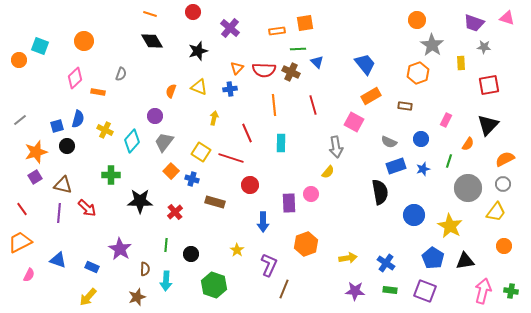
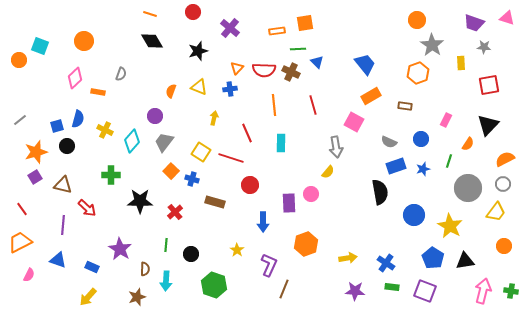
purple line at (59, 213): moved 4 px right, 12 px down
green rectangle at (390, 290): moved 2 px right, 3 px up
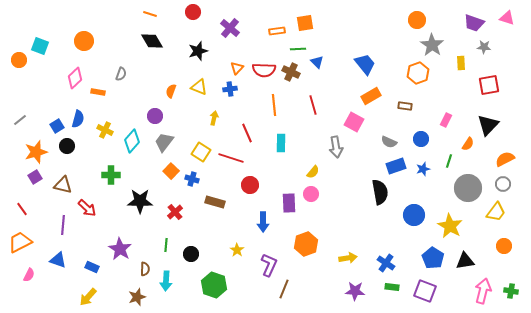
blue square at (57, 126): rotated 16 degrees counterclockwise
yellow semicircle at (328, 172): moved 15 px left
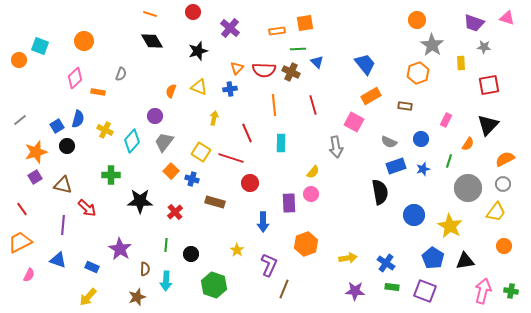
red circle at (250, 185): moved 2 px up
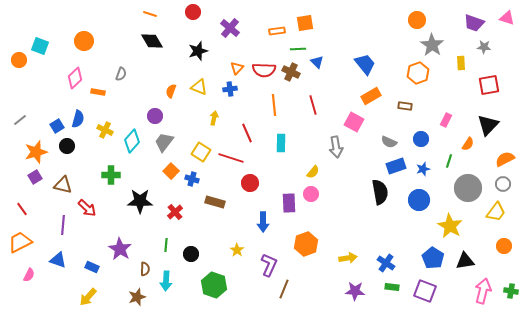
blue circle at (414, 215): moved 5 px right, 15 px up
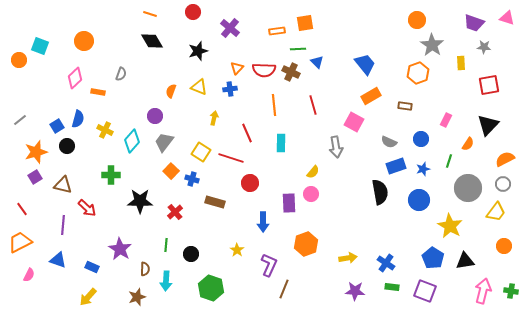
green hexagon at (214, 285): moved 3 px left, 3 px down
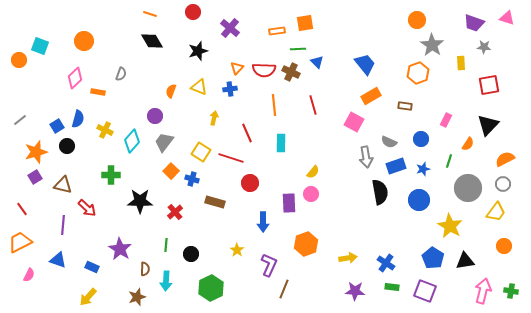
gray arrow at (336, 147): moved 30 px right, 10 px down
green hexagon at (211, 288): rotated 15 degrees clockwise
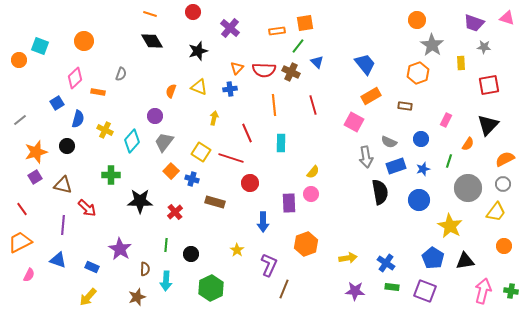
green line at (298, 49): moved 3 px up; rotated 49 degrees counterclockwise
blue square at (57, 126): moved 23 px up
